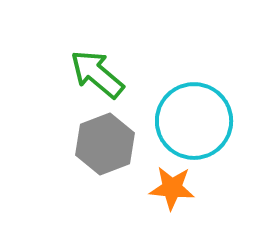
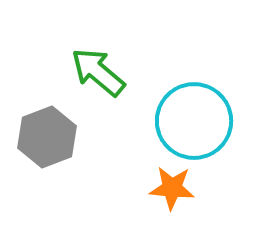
green arrow: moved 1 px right, 2 px up
gray hexagon: moved 58 px left, 7 px up
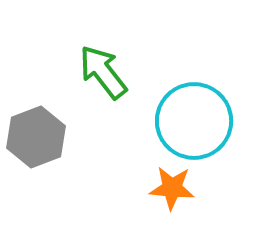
green arrow: moved 5 px right; rotated 12 degrees clockwise
gray hexagon: moved 11 px left
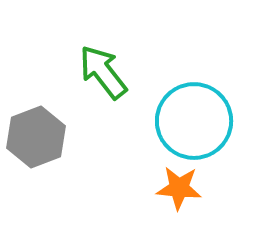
orange star: moved 7 px right
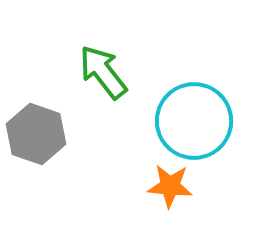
gray hexagon: moved 3 px up; rotated 20 degrees counterclockwise
orange star: moved 9 px left, 2 px up
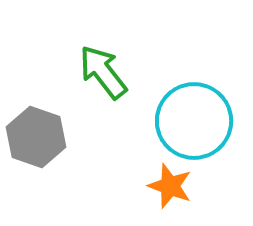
gray hexagon: moved 3 px down
orange star: rotated 15 degrees clockwise
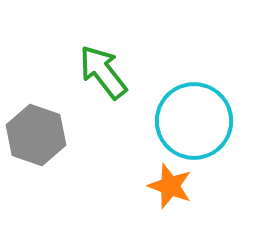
gray hexagon: moved 2 px up
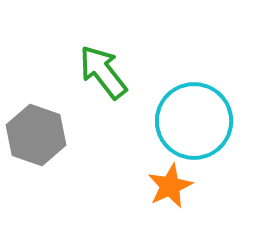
orange star: rotated 27 degrees clockwise
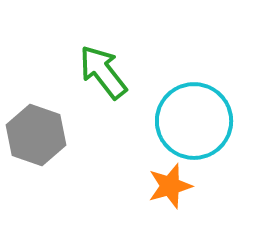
orange star: rotated 9 degrees clockwise
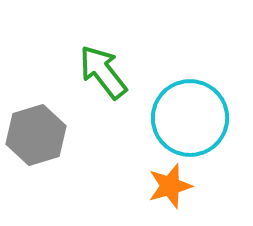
cyan circle: moved 4 px left, 3 px up
gray hexagon: rotated 24 degrees clockwise
